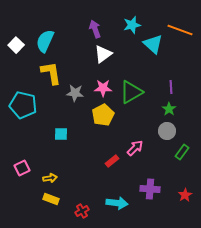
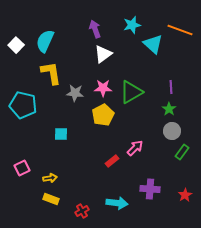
gray circle: moved 5 px right
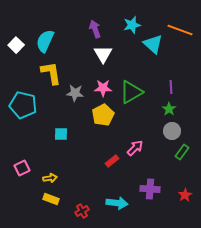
white triangle: rotated 24 degrees counterclockwise
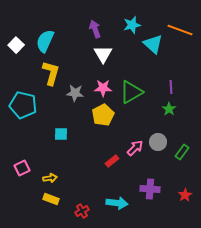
yellow L-shape: rotated 25 degrees clockwise
gray circle: moved 14 px left, 11 px down
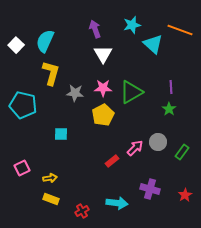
purple cross: rotated 12 degrees clockwise
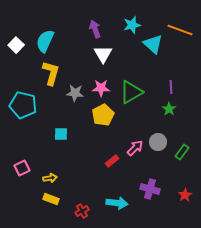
pink star: moved 2 px left
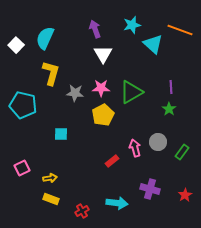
cyan semicircle: moved 3 px up
pink arrow: rotated 60 degrees counterclockwise
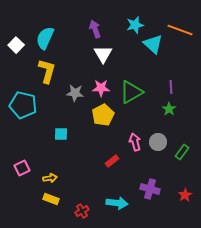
cyan star: moved 3 px right
yellow L-shape: moved 4 px left, 2 px up
pink arrow: moved 6 px up
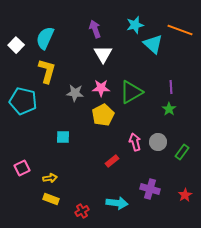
cyan pentagon: moved 4 px up
cyan square: moved 2 px right, 3 px down
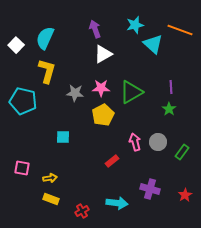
white triangle: rotated 30 degrees clockwise
pink square: rotated 35 degrees clockwise
